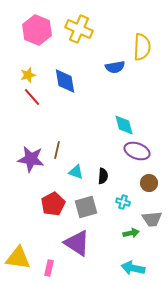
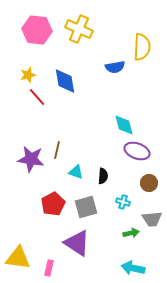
pink hexagon: rotated 16 degrees counterclockwise
red line: moved 5 px right
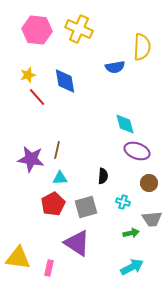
cyan diamond: moved 1 px right, 1 px up
cyan triangle: moved 16 px left, 6 px down; rotated 21 degrees counterclockwise
cyan arrow: moved 1 px left, 1 px up; rotated 140 degrees clockwise
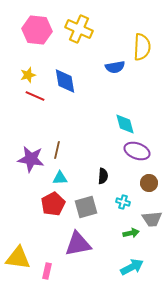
red line: moved 2 px left, 1 px up; rotated 24 degrees counterclockwise
purple triangle: moved 1 px right, 1 px down; rotated 44 degrees counterclockwise
pink rectangle: moved 2 px left, 3 px down
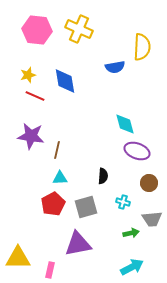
purple star: moved 23 px up
yellow triangle: rotated 8 degrees counterclockwise
pink rectangle: moved 3 px right, 1 px up
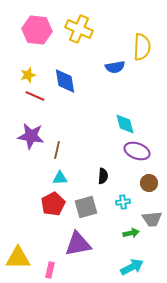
cyan cross: rotated 24 degrees counterclockwise
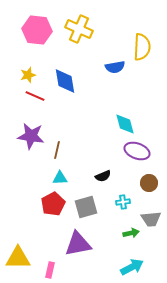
black semicircle: rotated 63 degrees clockwise
gray trapezoid: moved 1 px left
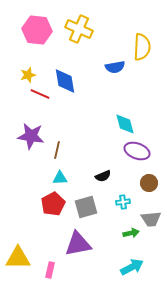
red line: moved 5 px right, 2 px up
